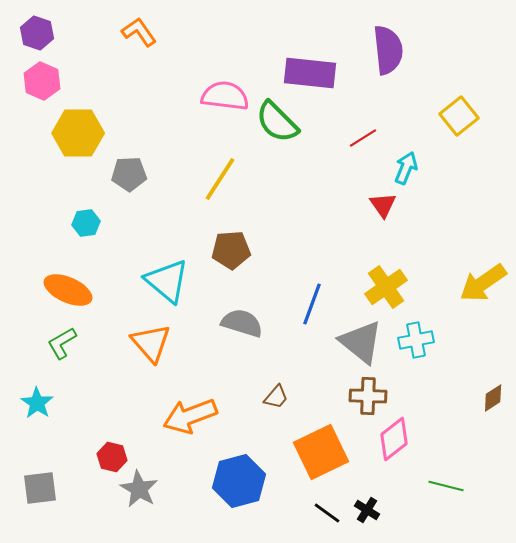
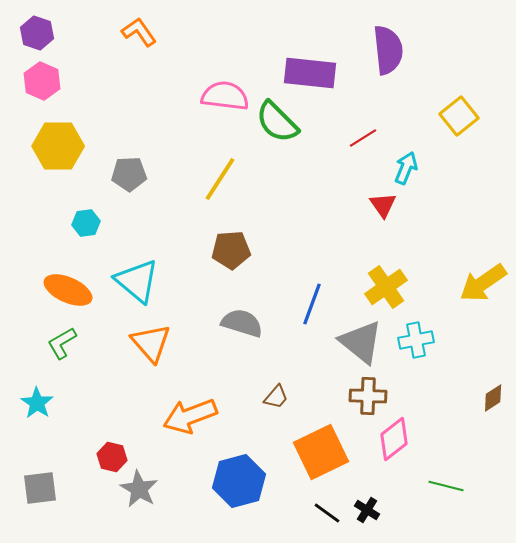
yellow hexagon: moved 20 px left, 13 px down
cyan triangle: moved 30 px left
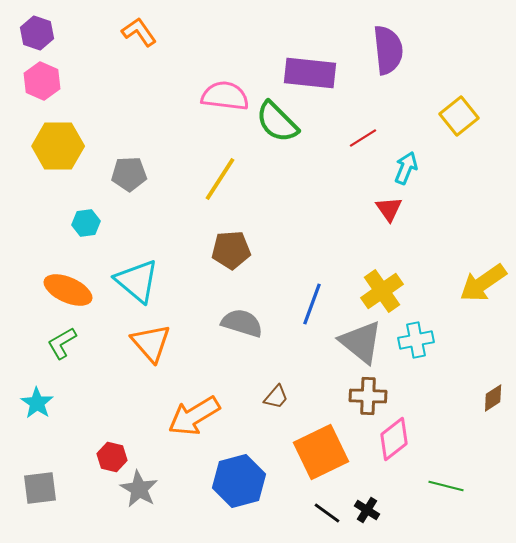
red triangle: moved 6 px right, 4 px down
yellow cross: moved 4 px left, 4 px down
orange arrow: moved 4 px right; rotated 10 degrees counterclockwise
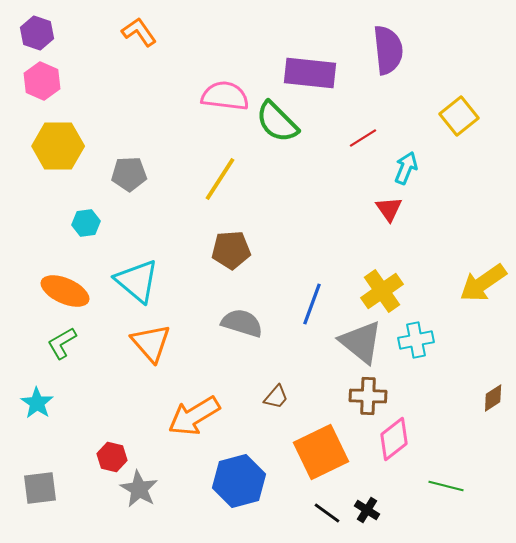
orange ellipse: moved 3 px left, 1 px down
